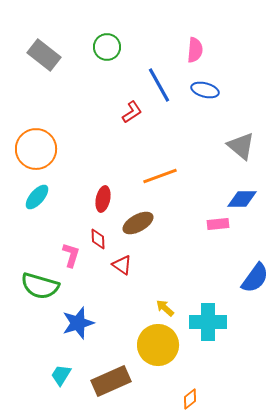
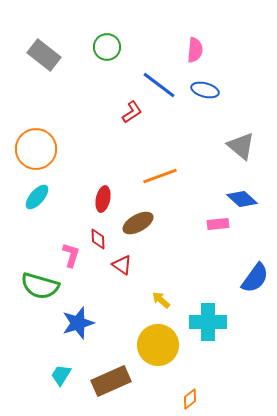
blue line: rotated 24 degrees counterclockwise
blue diamond: rotated 44 degrees clockwise
yellow arrow: moved 4 px left, 8 px up
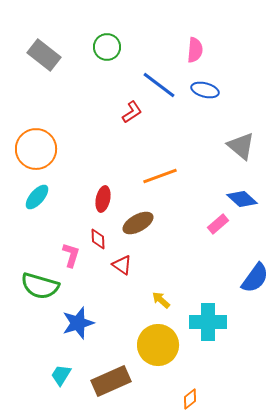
pink rectangle: rotated 35 degrees counterclockwise
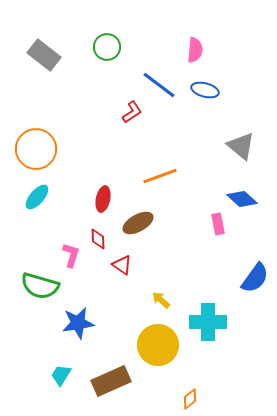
pink rectangle: rotated 60 degrees counterclockwise
blue star: rotated 8 degrees clockwise
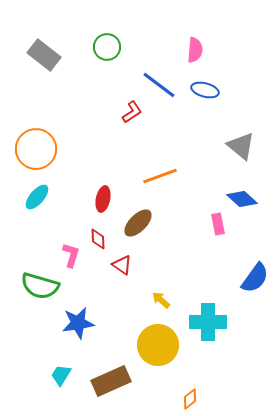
brown ellipse: rotated 16 degrees counterclockwise
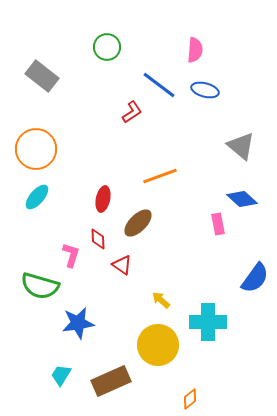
gray rectangle: moved 2 px left, 21 px down
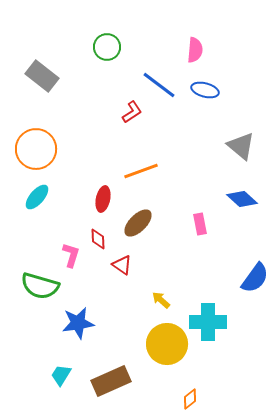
orange line: moved 19 px left, 5 px up
pink rectangle: moved 18 px left
yellow circle: moved 9 px right, 1 px up
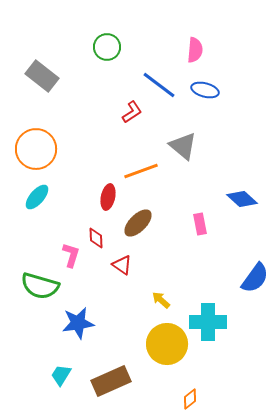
gray triangle: moved 58 px left
red ellipse: moved 5 px right, 2 px up
red diamond: moved 2 px left, 1 px up
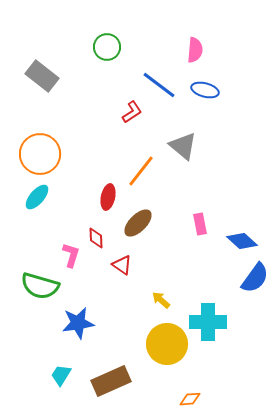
orange circle: moved 4 px right, 5 px down
orange line: rotated 32 degrees counterclockwise
blue diamond: moved 42 px down
orange diamond: rotated 35 degrees clockwise
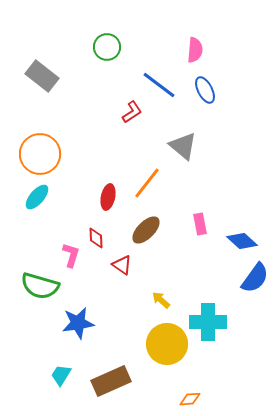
blue ellipse: rotated 48 degrees clockwise
orange line: moved 6 px right, 12 px down
brown ellipse: moved 8 px right, 7 px down
